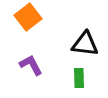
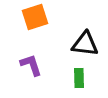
orange square: moved 7 px right; rotated 20 degrees clockwise
purple L-shape: rotated 10 degrees clockwise
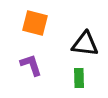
orange square: moved 6 px down; rotated 32 degrees clockwise
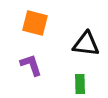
black triangle: moved 1 px right
green rectangle: moved 1 px right, 6 px down
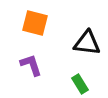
black triangle: moved 1 px right, 1 px up
green rectangle: rotated 30 degrees counterclockwise
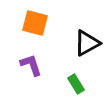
black triangle: rotated 36 degrees counterclockwise
green rectangle: moved 4 px left
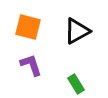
orange square: moved 7 px left, 4 px down
black triangle: moved 10 px left, 12 px up
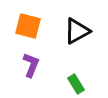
orange square: moved 1 px up
purple L-shape: rotated 40 degrees clockwise
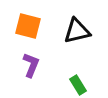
black triangle: rotated 16 degrees clockwise
green rectangle: moved 2 px right, 1 px down
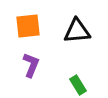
orange square: rotated 20 degrees counterclockwise
black triangle: rotated 8 degrees clockwise
